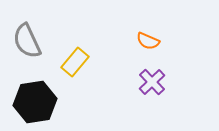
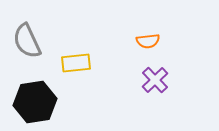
orange semicircle: rotated 30 degrees counterclockwise
yellow rectangle: moved 1 px right, 1 px down; rotated 44 degrees clockwise
purple cross: moved 3 px right, 2 px up
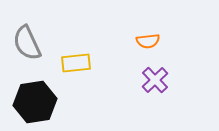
gray semicircle: moved 2 px down
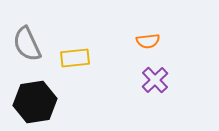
gray semicircle: moved 1 px down
yellow rectangle: moved 1 px left, 5 px up
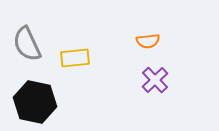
black hexagon: rotated 21 degrees clockwise
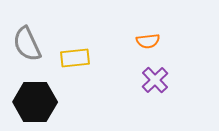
black hexagon: rotated 12 degrees counterclockwise
